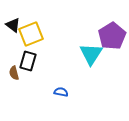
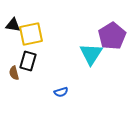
black triangle: rotated 28 degrees counterclockwise
yellow square: rotated 10 degrees clockwise
blue semicircle: rotated 152 degrees clockwise
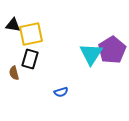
purple pentagon: moved 14 px down
black rectangle: moved 2 px right, 2 px up
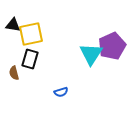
purple pentagon: moved 4 px up; rotated 8 degrees clockwise
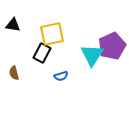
yellow square: moved 21 px right
cyan triangle: moved 1 px right, 1 px down
black rectangle: moved 12 px right, 6 px up; rotated 12 degrees clockwise
blue semicircle: moved 16 px up
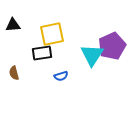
black triangle: rotated 14 degrees counterclockwise
black rectangle: rotated 54 degrees clockwise
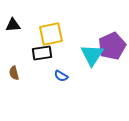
yellow square: moved 1 px left
blue semicircle: rotated 48 degrees clockwise
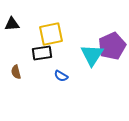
black triangle: moved 1 px left, 1 px up
brown semicircle: moved 2 px right, 1 px up
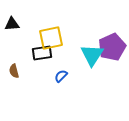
yellow square: moved 4 px down
purple pentagon: moved 1 px down
brown semicircle: moved 2 px left, 1 px up
blue semicircle: rotated 104 degrees clockwise
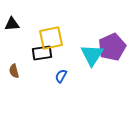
blue semicircle: rotated 16 degrees counterclockwise
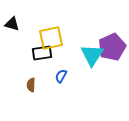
black triangle: rotated 21 degrees clockwise
brown semicircle: moved 17 px right, 14 px down; rotated 16 degrees clockwise
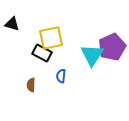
black rectangle: rotated 36 degrees clockwise
blue semicircle: rotated 24 degrees counterclockwise
